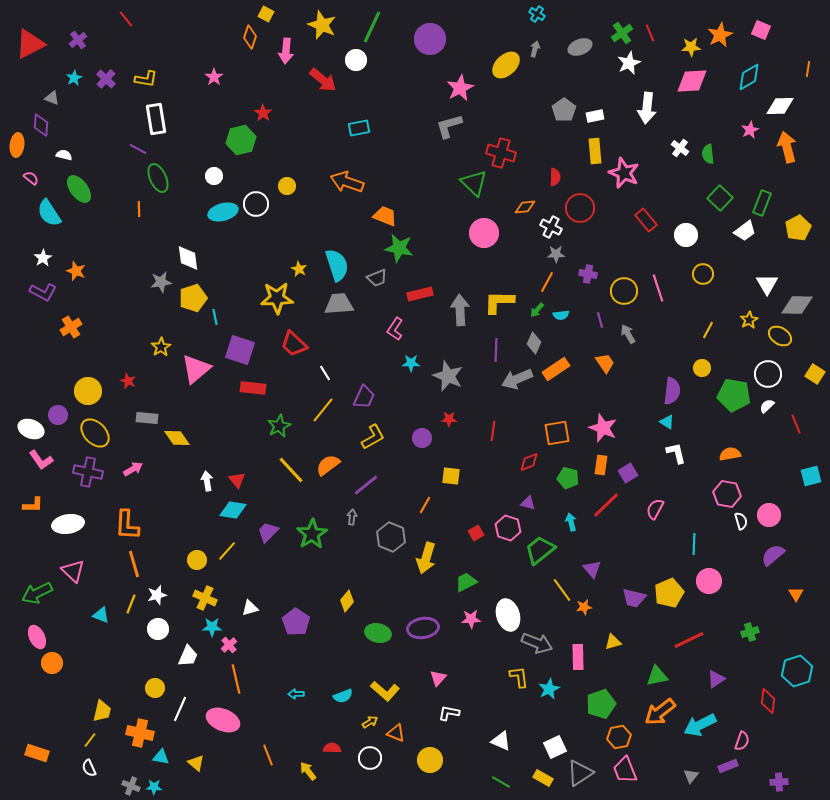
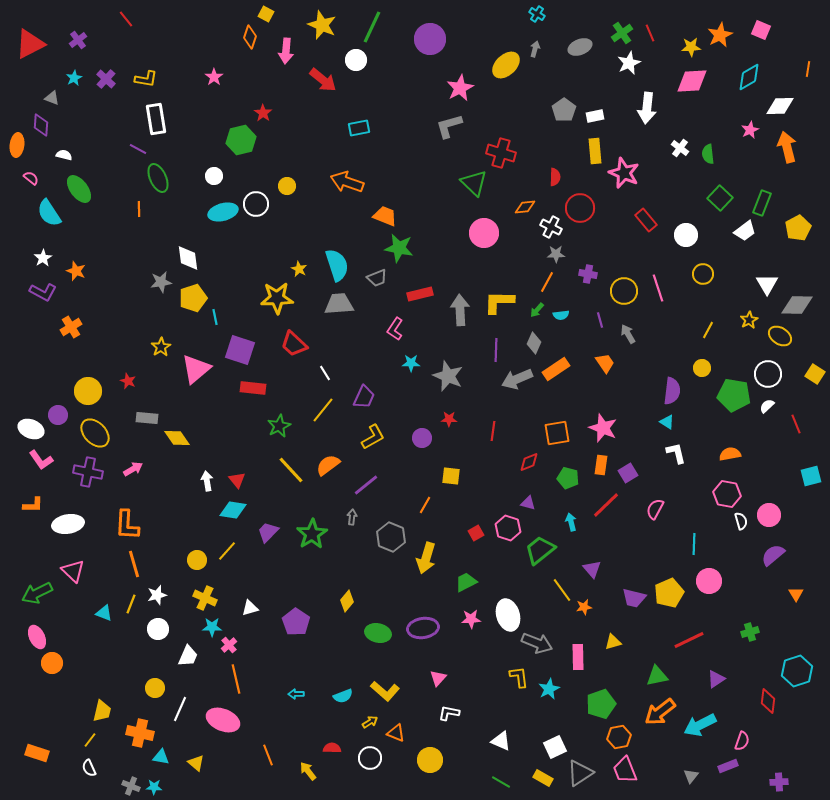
cyan triangle at (101, 615): moved 3 px right, 2 px up
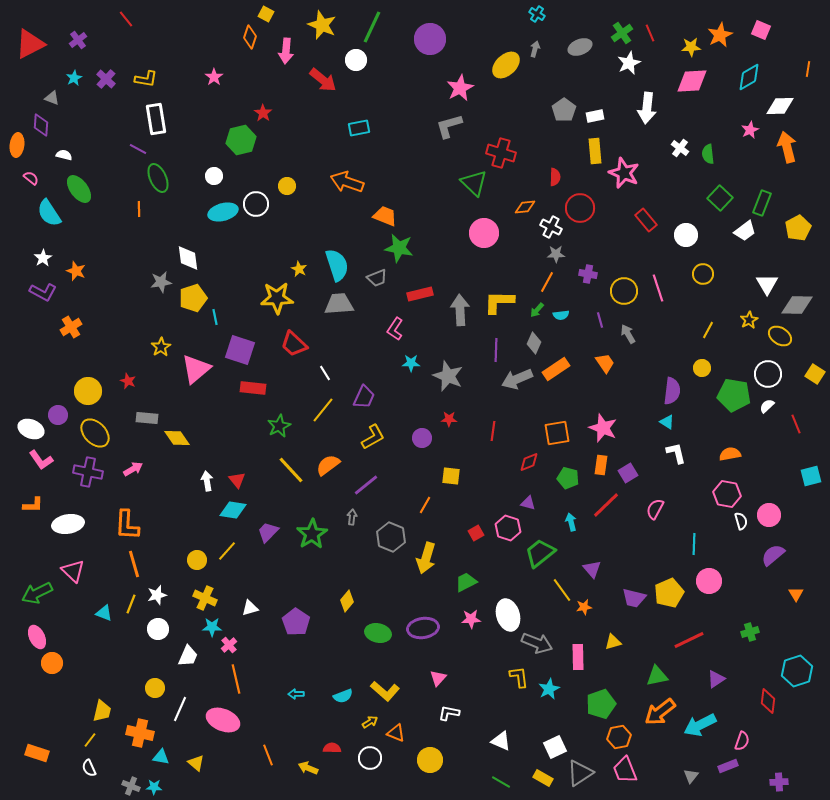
green trapezoid at (540, 550): moved 3 px down
yellow arrow at (308, 771): moved 3 px up; rotated 30 degrees counterclockwise
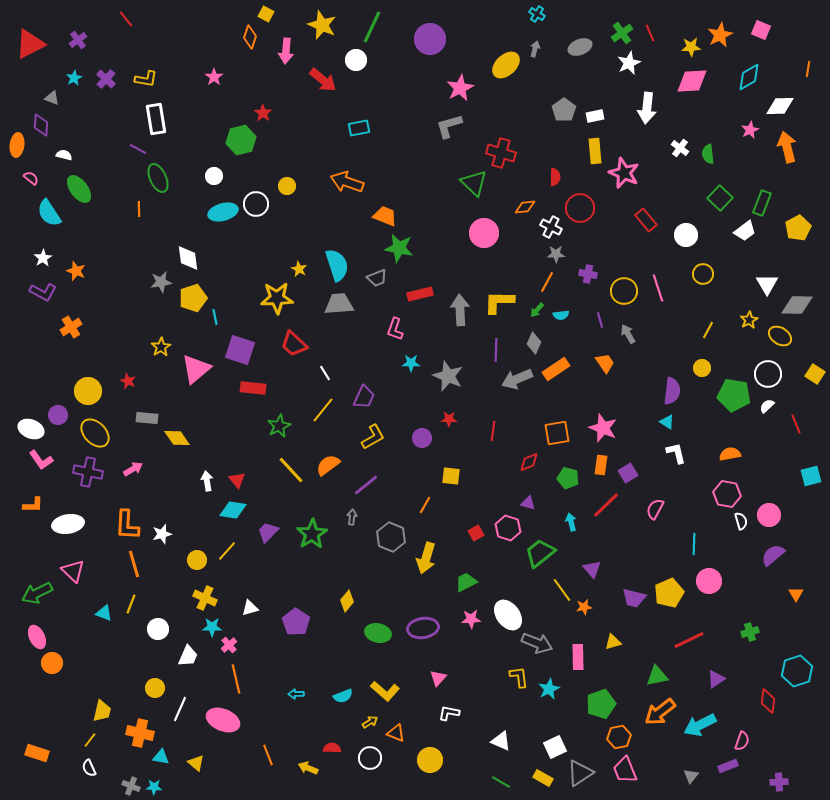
pink L-shape at (395, 329): rotated 15 degrees counterclockwise
white star at (157, 595): moved 5 px right, 61 px up
white ellipse at (508, 615): rotated 20 degrees counterclockwise
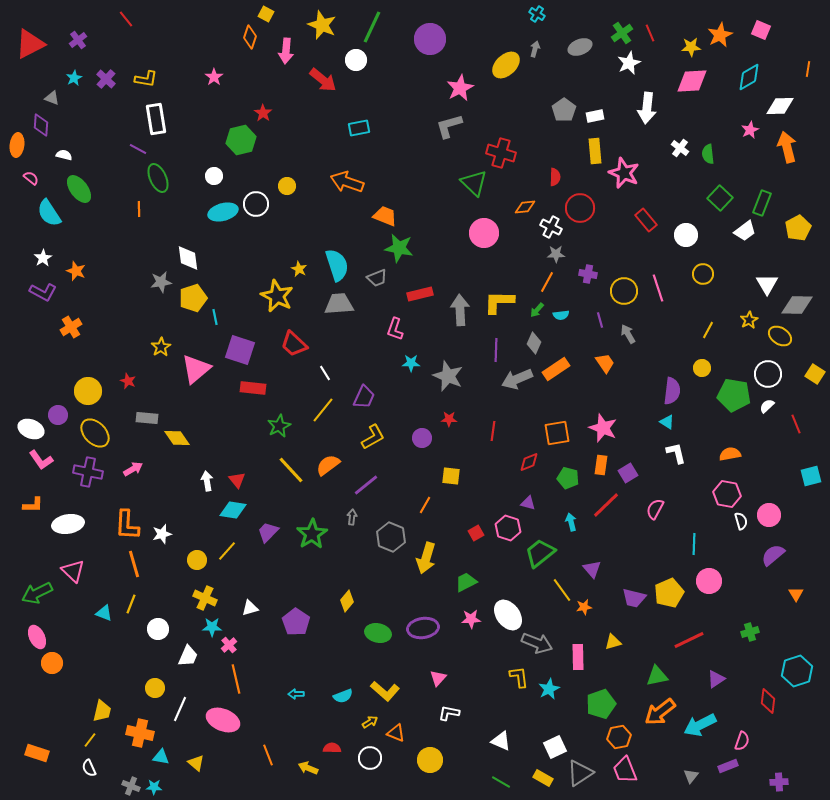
yellow star at (277, 298): moved 2 px up; rotated 28 degrees clockwise
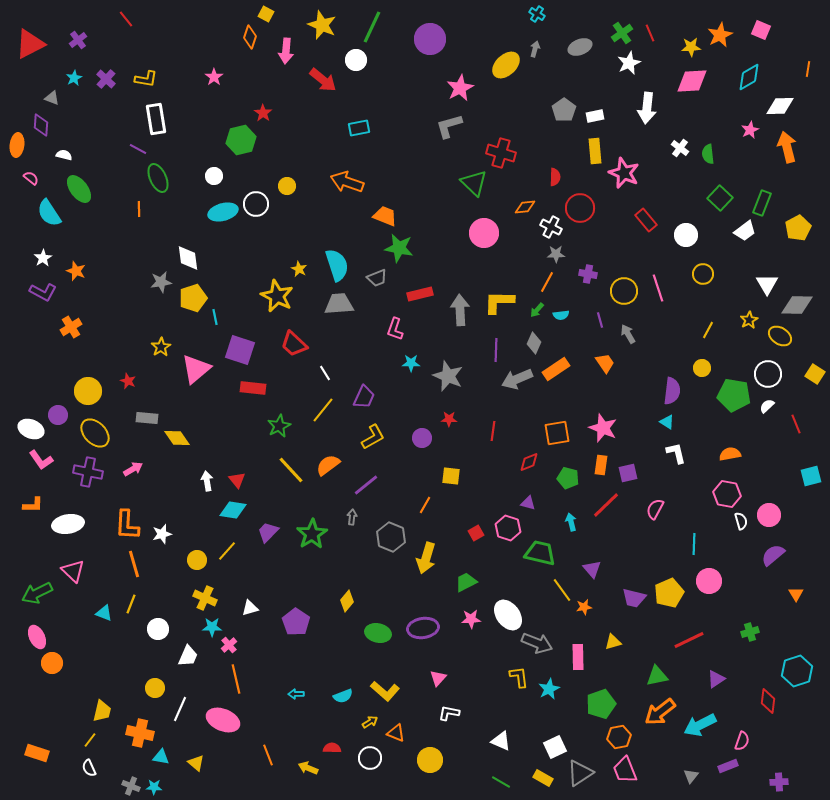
purple square at (628, 473): rotated 18 degrees clockwise
green trapezoid at (540, 553): rotated 52 degrees clockwise
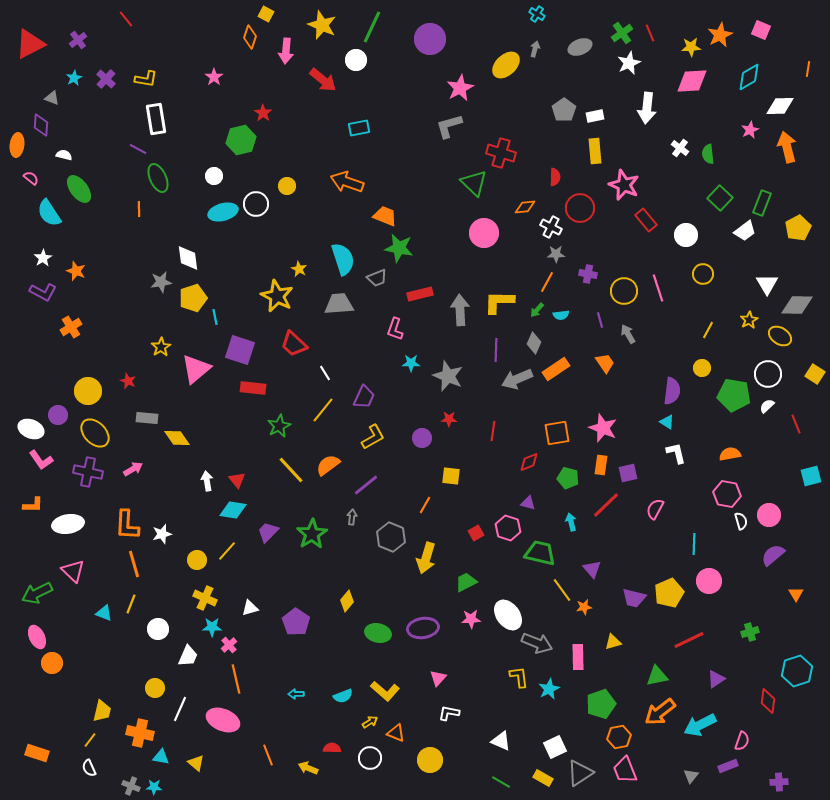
pink star at (624, 173): moved 12 px down
cyan semicircle at (337, 265): moved 6 px right, 6 px up
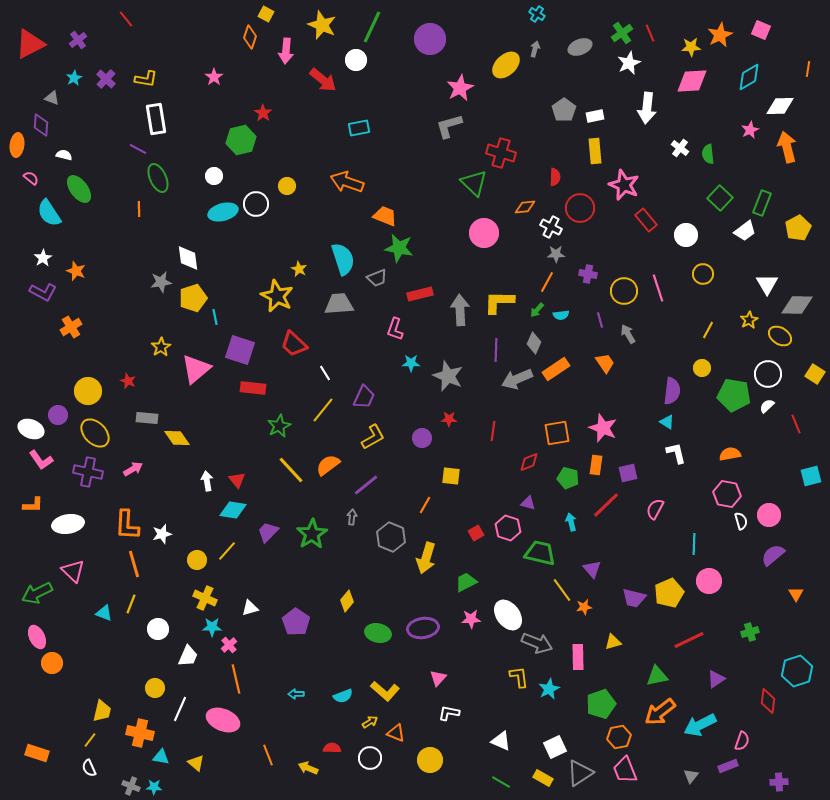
orange rectangle at (601, 465): moved 5 px left
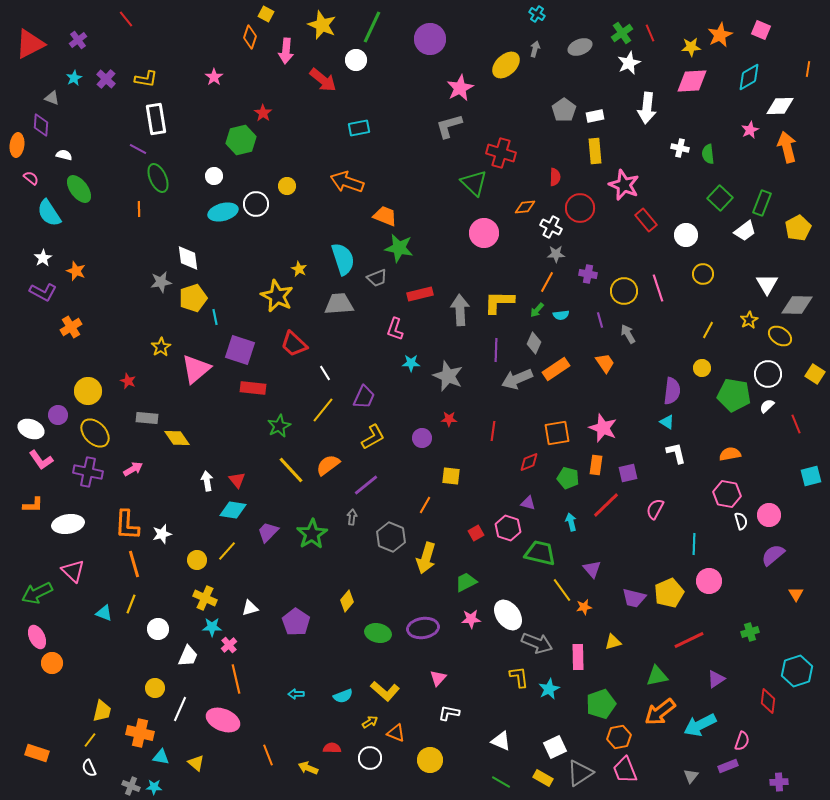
white cross at (680, 148): rotated 24 degrees counterclockwise
